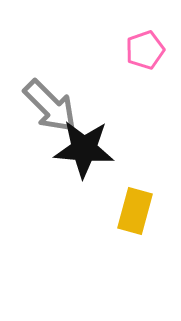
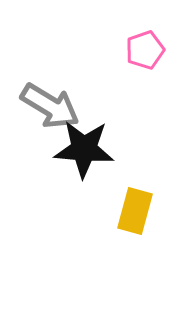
gray arrow: rotated 14 degrees counterclockwise
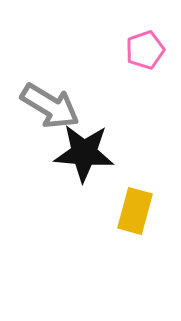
black star: moved 4 px down
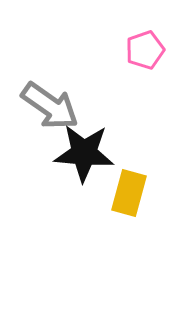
gray arrow: rotated 4 degrees clockwise
yellow rectangle: moved 6 px left, 18 px up
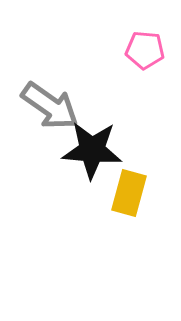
pink pentagon: rotated 24 degrees clockwise
black star: moved 8 px right, 3 px up
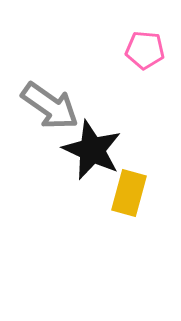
black star: rotated 20 degrees clockwise
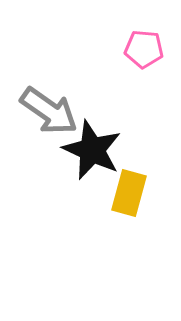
pink pentagon: moved 1 px left, 1 px up
gray arrow: moved 1 px left, 5 px down
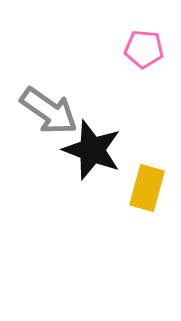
black star: rotated 4 degrees counterclockwise
yellow rectangle: moved 18 px right, 5 px up
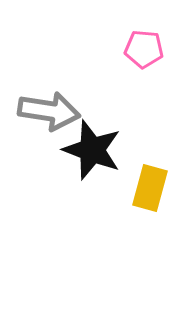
gray arrow: rotated 26 degrees counterclockwise
yellow rectangle: moved 3 px right
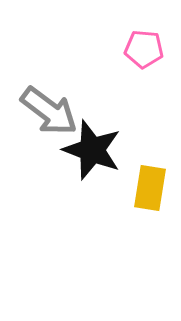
gray arrow: rotated 28 degrees clockwise
yellow rectangle: rotated 6 degrees counterclockwise
